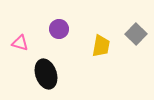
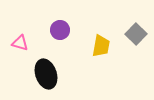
purple circle: moved 1 px right, 1 px down
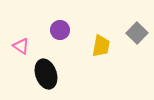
gray square: moved 1 px right, 1 px up
pink triangle: moved 1 px right, 3 px down; rotated 18 degrees clockwise
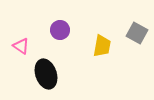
gray square: rotated 15 degrees counterclockwise
yellow trapezoid: moved 1 px right
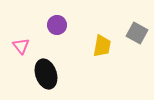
purple circle: moved 3 px left, 5 px up
pink triangle: rotated 18 degrees clockwise
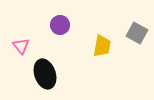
purple circle: moved 3 px right
black ellipse: moved 1 px left
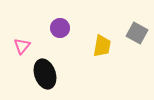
purple circle: moved 3 px down
pink triangle: moved 1 px right; rotated 18 degrees clockwise
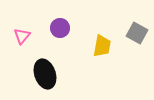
pink triangle: moved 10 px up
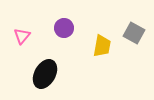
purple circle: moved 4 px right
gray square: moved 3 px left
black ellipse: rotated 48 degrees clockwise
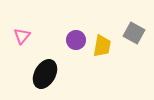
purple circle: moved 12 px right, 12 px down
